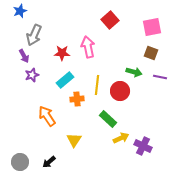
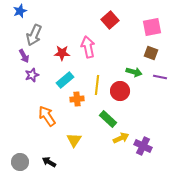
black arrow: rotated 72 degrees clockwise
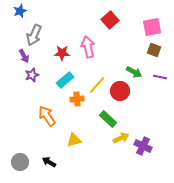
brown square: moved 3 px right, 3 px up
green arrow: rotated 14 degrees clockwise
yellow line: rotated 36 degrees clockwise
yellow triangle: rotated 42 degrees clockwise
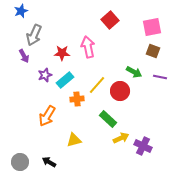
blue star: moved 1 px right
brown square: moved 1 px left, 1 px down
purple star: moved 13 px right
orange arrow: rotated 115 degrees counterclockwise
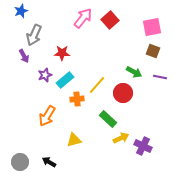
pink arrow: moved 5 px left, 29 px up; rotated 50 degrees clockwise
red circle: moved 3 px right, 2 px down
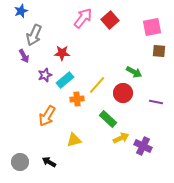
brown square: moved 6 px right; rotated 16 degrees counterclockwise
purple line: moved 4 px left, 25 px down
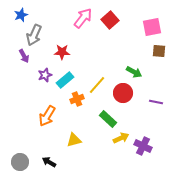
blue star: moved 4 px down
red star: moved 1 px up
orange cross: rotated 16 degrees counterclockwise
